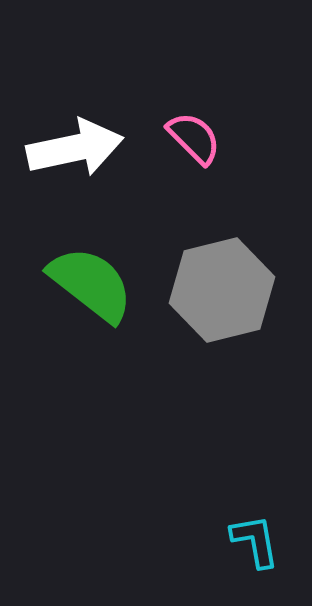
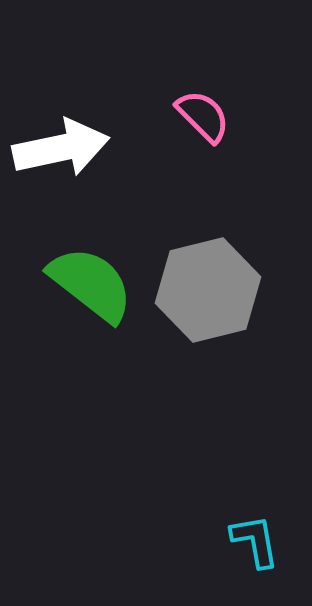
pink semicircle: moved 9 px right, 22 px up
white arrow: moved 14 px left
gray hexagon: moved 14 px left
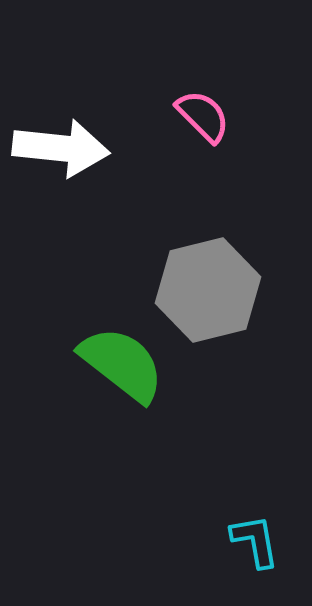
white arrow: rotated 18 degrees clockwise
green semicircle: moved 31 px right, 80 px down
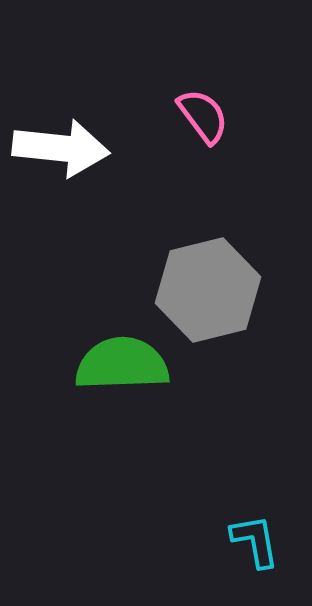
pink semicircle: rotated 8 degrees clockwise
green semicircle: rotated 40 degrees counterclockwise
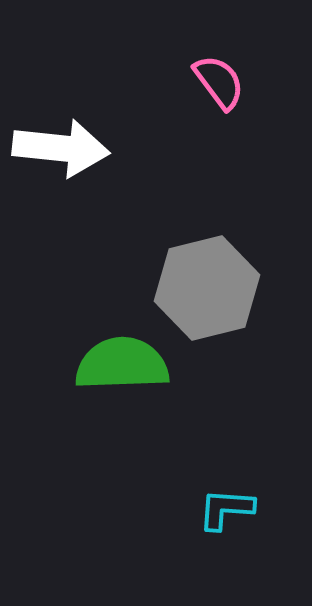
pink semicircle: moved 16 px right, 34 px up
gray hexagon: moved 1 px left, 2 px up
cyan L-shape: moved 29 px left, 32 px up; rotated 76 degrees counterclockwise
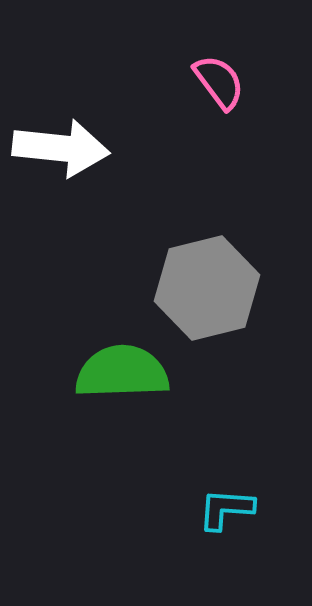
green semicircle: moved 8 px down
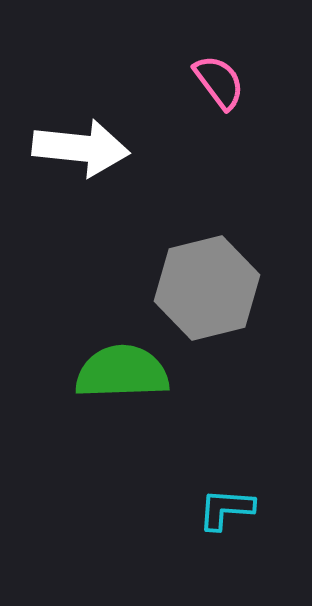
white arrow: moved 20 px right
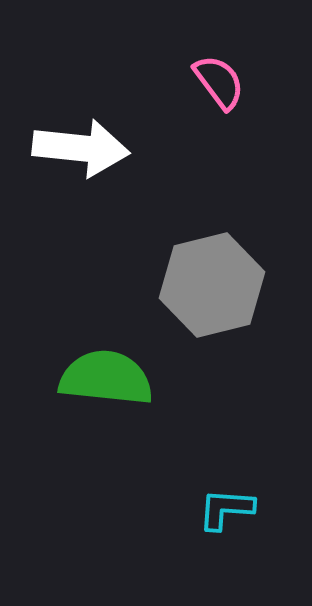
gray hexagon: moved 5 px right, 3 px up
green semicircle: moved 16 px left, 6 px down; rotated 8 degrees clockwise
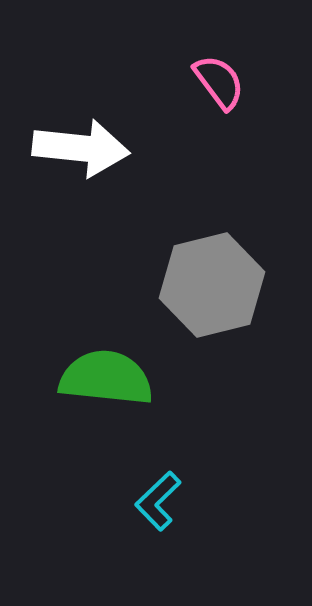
cyan L-shape: moved 68 px left, 8 px up; rotated 48 degrees counterclockwise
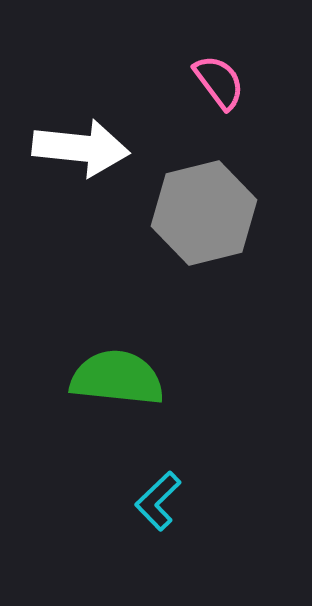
gray hexagon: moved 8 px left, 72 px up
green semicircle: moved 11 px right
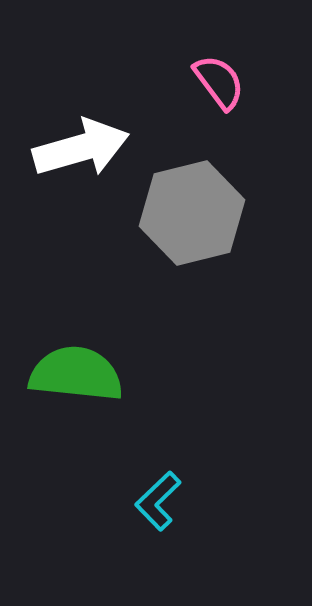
white arrow: rotated 22 degrees counterclockwise
gray hexagon: moved 12 px left
green semicircle: moved 41 px left, 4 px up
